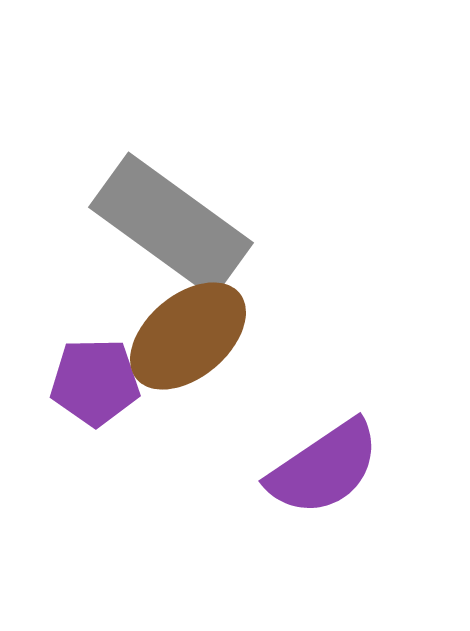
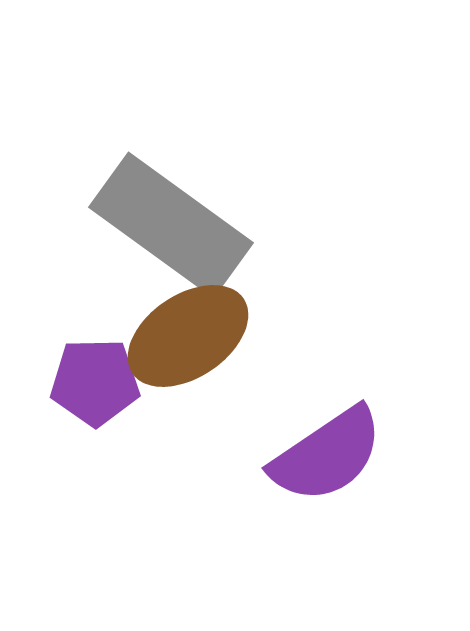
brown ellipse: rotated 6 degrees clockwise
purple semicircle: moved 3 px right, 13 px up
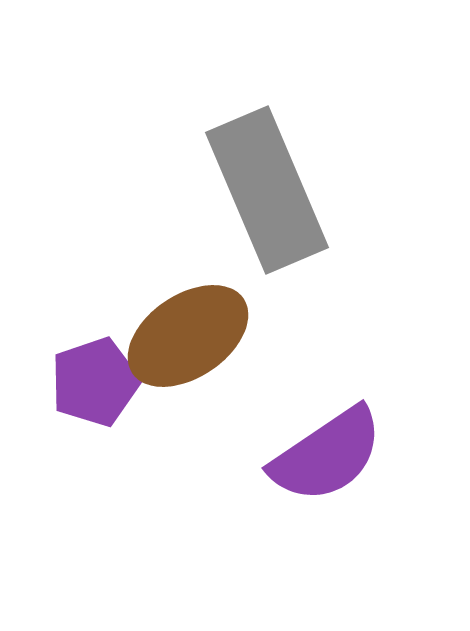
gray rectangle: moved 96 px right, 35 px up; rotated 31 degrees clockwise
purple pentagon: rotated 18 degrees counterclockwise
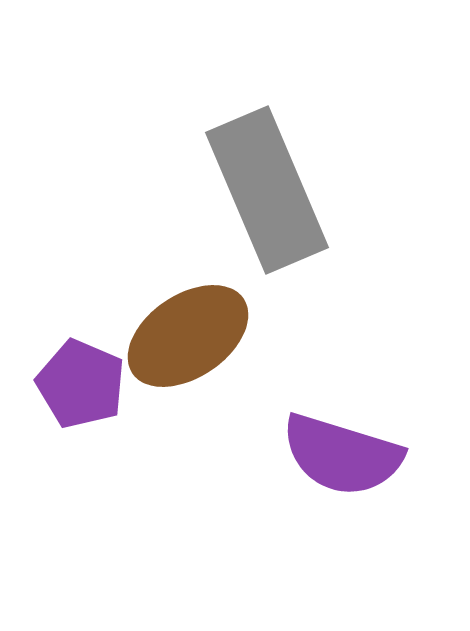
purple pentagon: moved 14 px left, 2 px down; rotated 30 degrees counterclockwise
purple semicircle: moved 15 px right; rotated 51 degrees clockwise
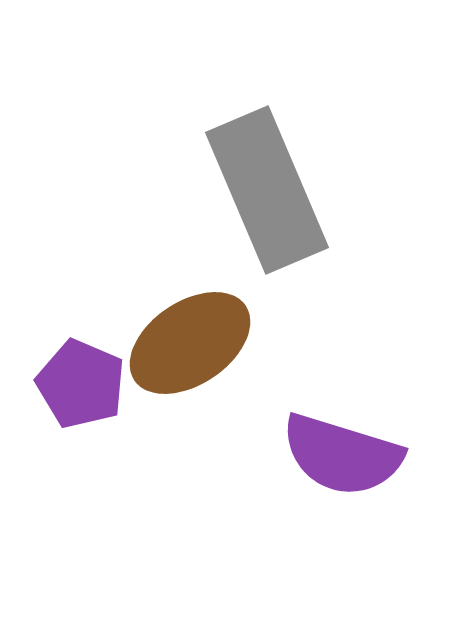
brown ellipse: moved 2 px right, 7 px down
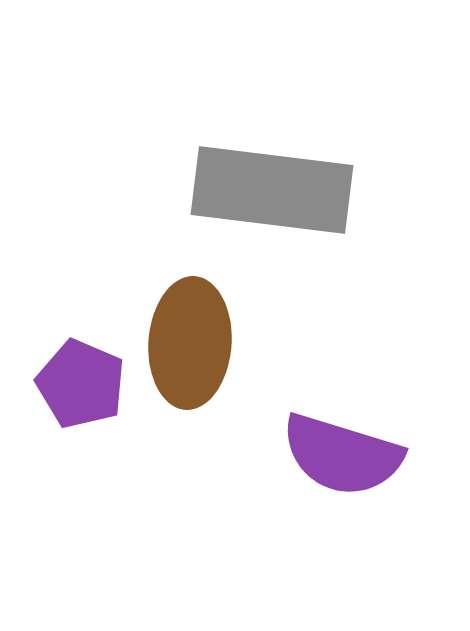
gray rectangle: moved 5 px right; rotated 60 degrees counterclockwise
brown ellipse: rotated 52 degrees counterclockwise
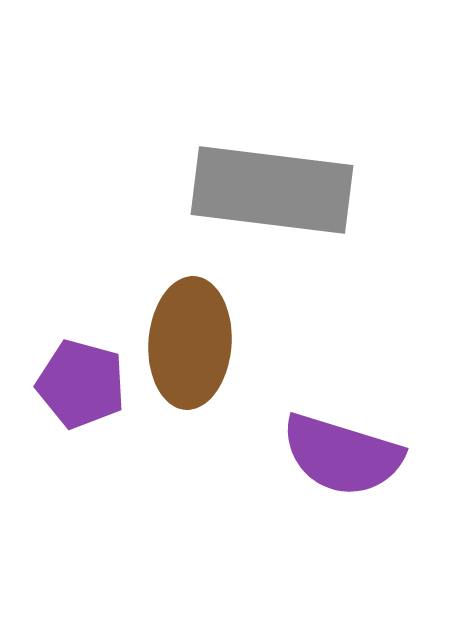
purple pentagon: rotated 8 degrees counterclockwise
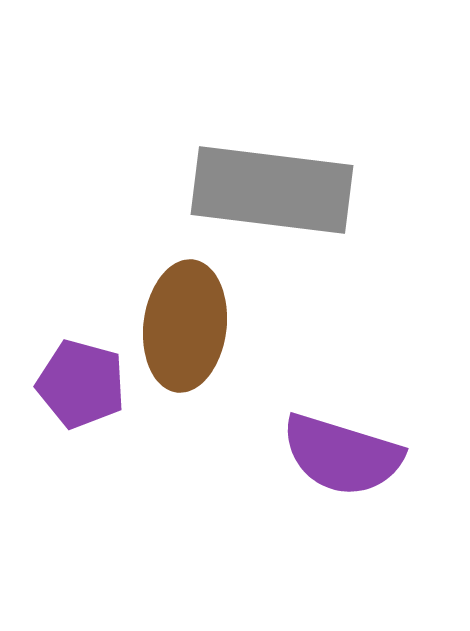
brown ellipse: moved 5 px left, 17 px up; rotated 3 degrees clockwise
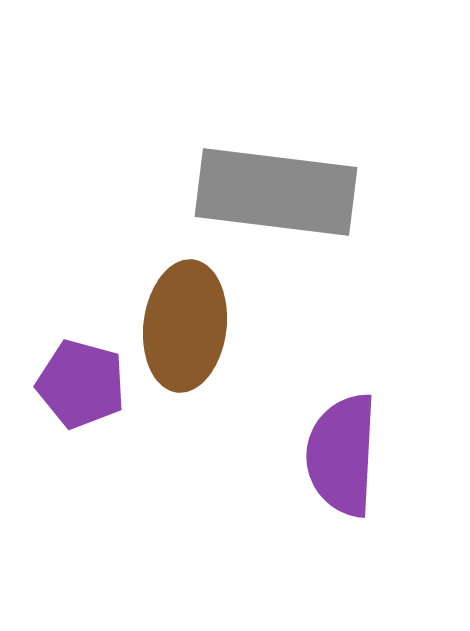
gray rectangle: moved 4 px right, 2 px down
purple semicircle: rotated 76 degrees clockwise
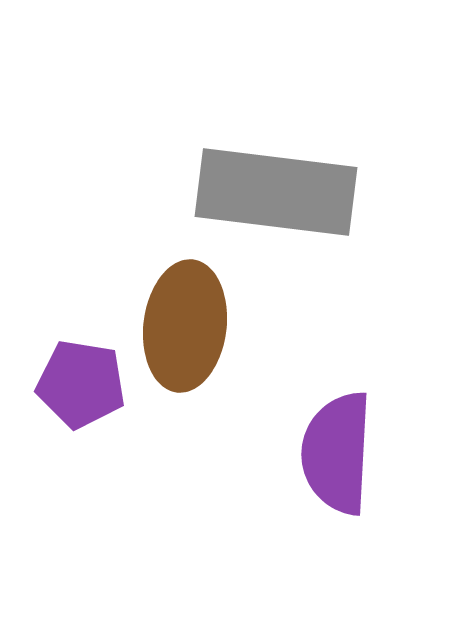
purple pentagon: rotated 6 degrees counterclockwise
purple semicircle: moved 5 px left, 2 px up
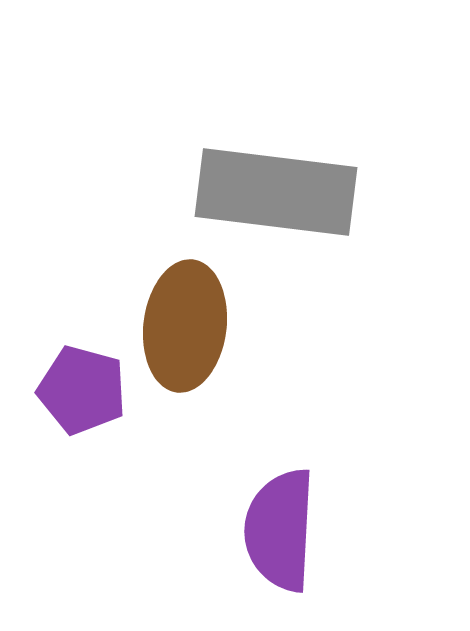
purple pentagon: moved 1 px right, 6 px down; rotated 6 degrees clockwise
purple semicircle: moved 57 px left, 77 px down
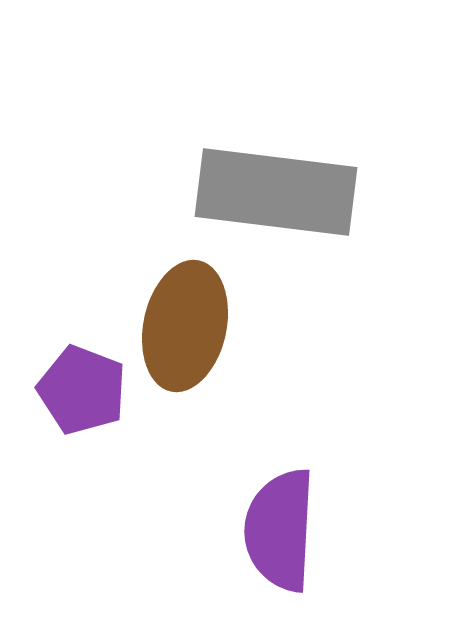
brown ellipse: rotated 5 degrees clockwise
purple pentagon: rotated 6 degrees clockwise
